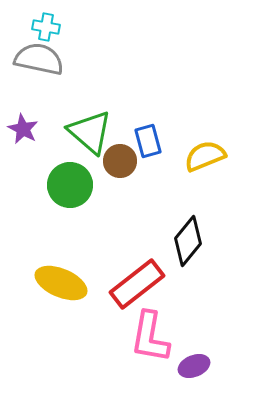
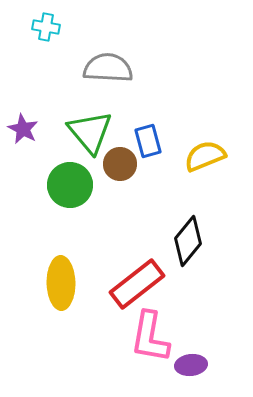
gray semicircle: moved 69 px right, 9 px down; rotated 9 degrees counterclockwise
green triangle: rotated 9 degrees clockwise
brown circle: moved 3 px down
yellow ellipse: rotated 66 degrees clockwise
purple ellipse: moved 3 px left, 1 px up; rotated 16 degrees clockwise
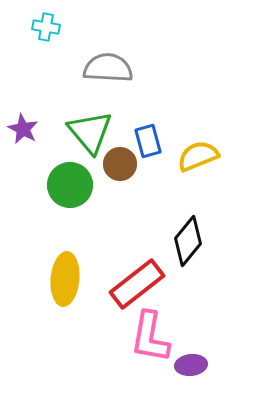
yellow semicircle: moved 7 px left
yellow ellipse: moved 4 px right, 4 px up; rotated 6 degrees clockwise
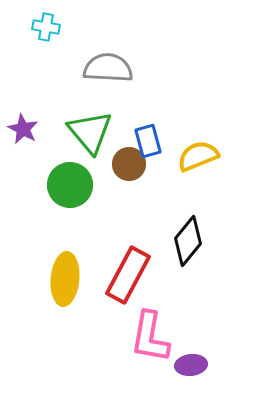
brown circle: moved 9 px right
red rectangle: moved 9 px left, 9 px up; rotated 24 degrees counterclockwise
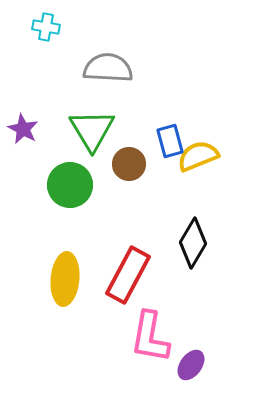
green triangle: moved 2 px right, 2 px up; rotated 9 degrees clockwise
blue rectangle: moved 22 px right
black diamond: moved 5 px right, 2 px down; rotated 9 degrees counterclockwise
purple ellipse: rotated 48 degrees counterclockwise
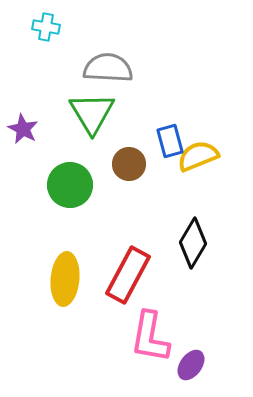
green triangle: moved 17 px up
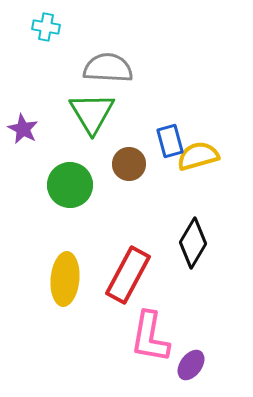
yellow semicircle: rotated 6 degrees clockwise
